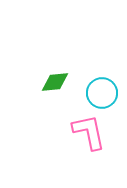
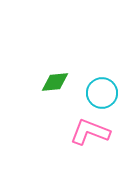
pink L-shape: moved 1 px right; rotated 57 degrees counterclockwise
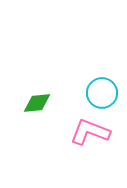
green diamond: moved 18 px left, 21 px down
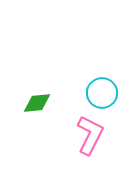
pink L-shape: moved 3 px down; rotated 96 degrees clockwise
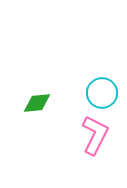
pink L-shape: moved 5 px right
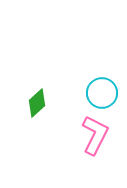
green diamond: rotated 36 degrees counterclockwise
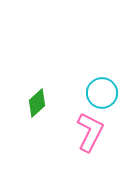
pink L-shape: moved 5 px left, 3 px up
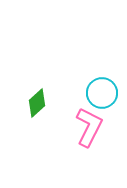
pink L-shape: moved 1 px left, 5 px up
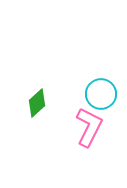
cyan circle: moved 1 px left, 1 px down
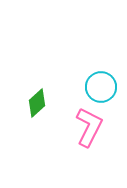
cyan circle: moved 7 px up
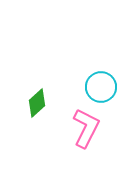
pink L-shape: moved 3 px left, 1 px down
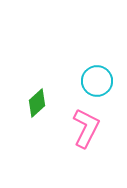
cyan circle: moved 4 px left, 6 px up
